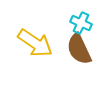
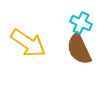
yellow arrow: moved 7 px left
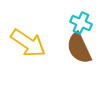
brown semicircle: moved 1 px up
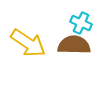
brown semicircle: moved 5 px left, 3 px up; rotated 116 degrees clockwise
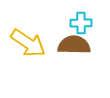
cyan cross: rotated 25 degrees counterclockwise
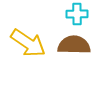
cyan cross: moved 4 px left, 9 px up
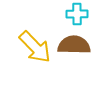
yellow arrow: moved 7 px right, 4 px down; rotated 12 degrees clockwise
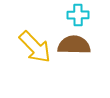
cyan cross: moved 1 px right, 1 px down
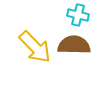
cyan cross: rotated 15 degrees clockwise
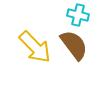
brown semicircle: rotated 52 degrees clockwise
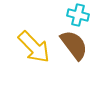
yellow arrow: moved 1 px left
